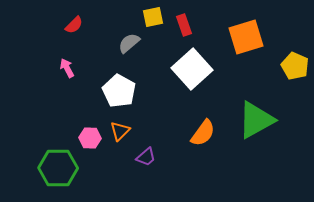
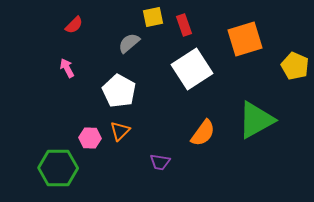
orange square: moved 1 px left, 2 px down
white square: rotated 9 degrees clockwise
purple trapezoid: moved 14 px right, 5 px down; rotated 50 degrees clockwise
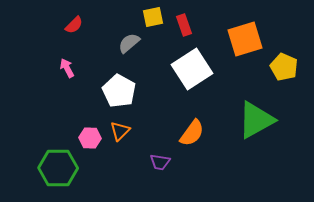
yellow pentagon: moved 11 px left, 1 px down
orange semicircle: moved 11 px left
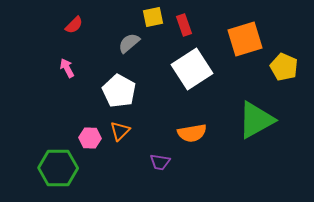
orange semicircle: rotated 44 degrees clockwise
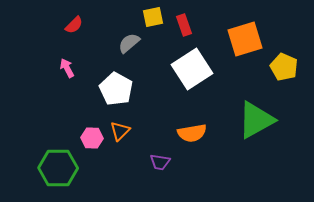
white pentagon: moved 3 px left, 2 px up
pink hexagon: moved 2 px right
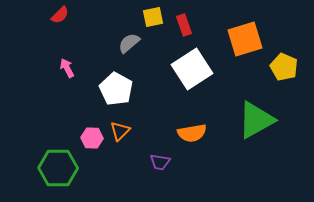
red semicircle: moved 14 px left, 10 px up
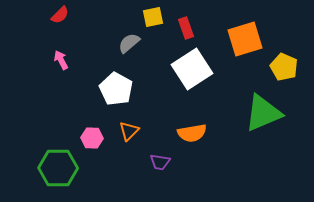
red rectangle: moved 2 px right, 3 px down
pink arrow: moved 6 px left, 8 px up
green triangle: moved 7 px right, 7 px up; rotated 6 degrees clockwise
orange triangle: moved 9 px right
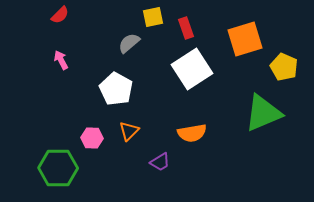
purple trapezoid: rotated 40 degrees counterclockwise
